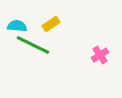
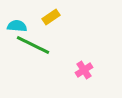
yellow rectangle: moved 7 px up
pink cross: moved 16 px left, 15 px down
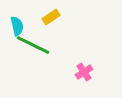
cyan semicircle: rotated 72 degrees clockwise
pink cross: moved 2 px down
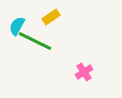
cyan semicircle: rotated 138 degrees counterclockwise
green line: moved 2 px right, 4 px up
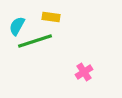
yellow rectangle: rotated 42 degrees clockwise
green line: rotated 44 degrees counterclockwise
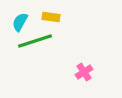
cyan semicircle: moved 3 px right, 4 px up
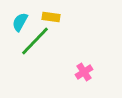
green line: rotated 28 degrees counterclockwise
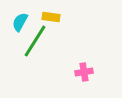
green line: rotated 12 degrees counterclockwise
pink cross: rotated 24 degrees clockwise
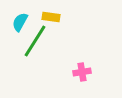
pink cross: moved 2 px left
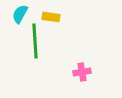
cyan semicircle: moved 8 px up
green line: rotated 36 degrees counterclockwise
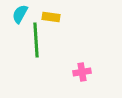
green line: moved 1 px right, 1 px up
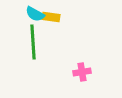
cyan semicircle: moved 15 px right; rotated 90 degrees counterclockwise
green line: moved 3 px left, 2 px down
